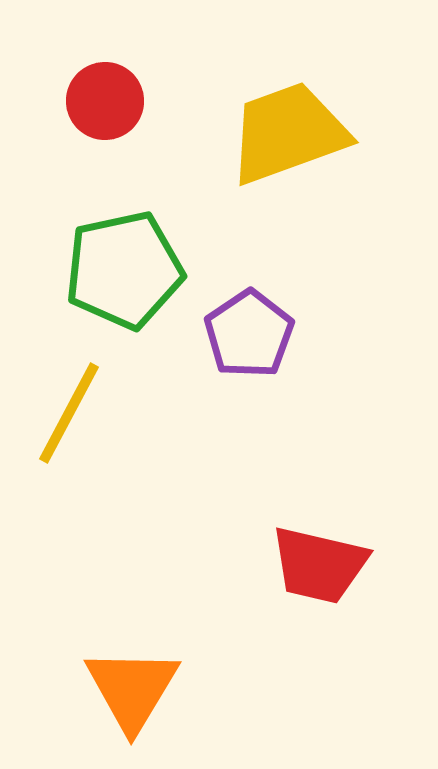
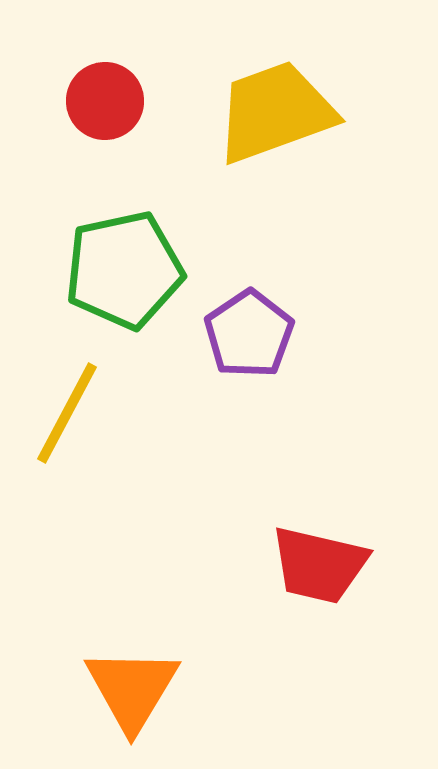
yellow trapezoid: moved 13 px left, 21 px up
yellow line: moved 2 px left
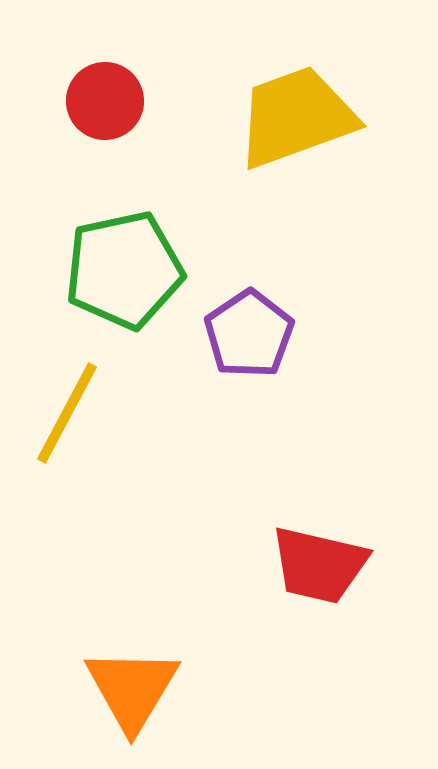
yellow trapezoid: moved 21 px right, 5 px down
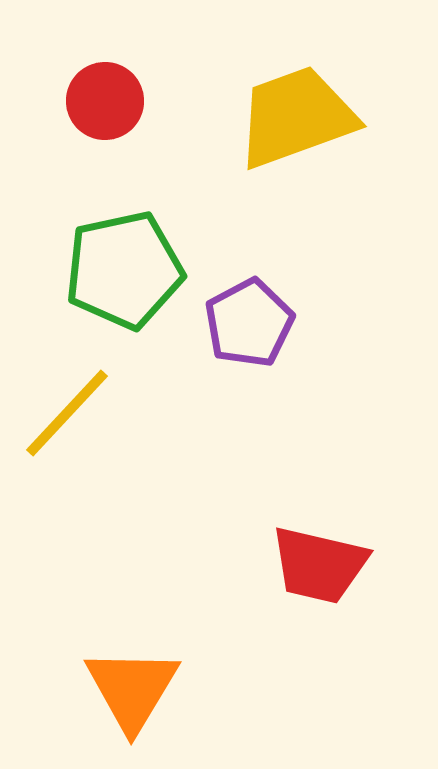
purple pentagon: moved 11 px up; rotated 6 degrees clockwise
yellow line: rotated 15 degrees clockwise
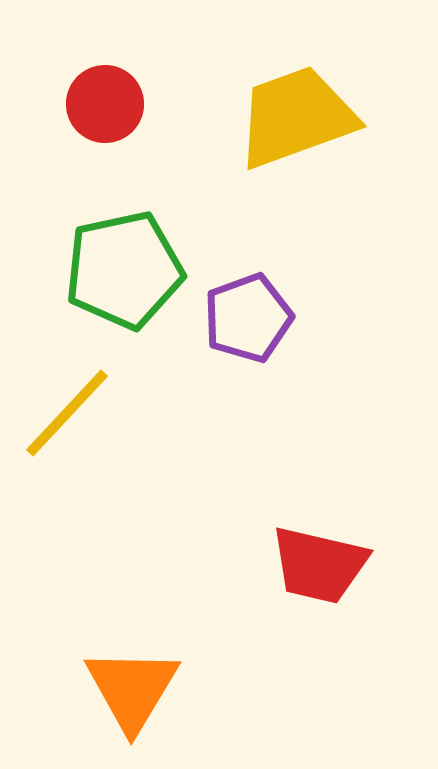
red circle: moved 3 px down
purple pentagon: moved 1 px left, 5 px up; rotated 8 degrees clockwise
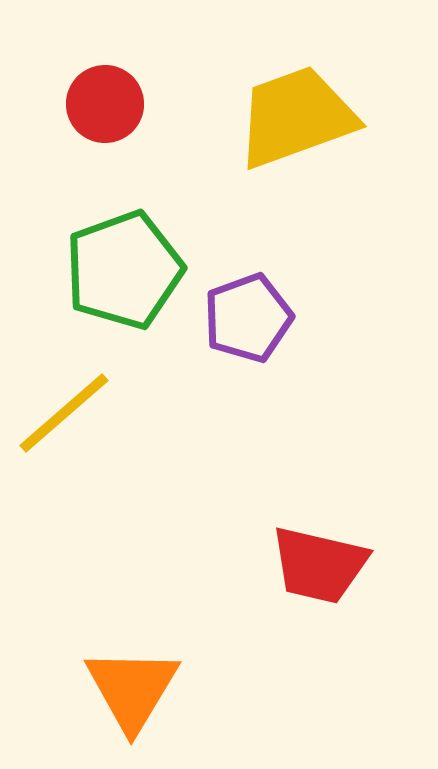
green pentagon: rotated 8 degrees counterclockwise
yellow line: moved 3 px left; rotated 6 degrees clockwise
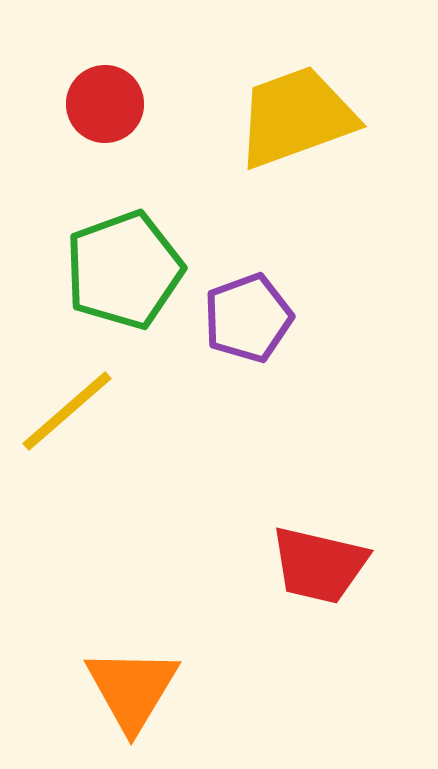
yellow line: moved 3 px right, 2 px up
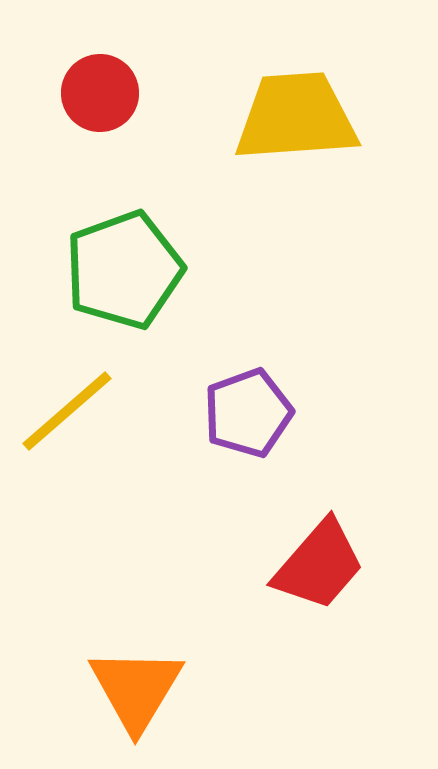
red circle: moved 5 px left, 11 px up
yellow trapezoid: rotated 16 degrees clockwise
purple pentagon: moved 95 px down
red trapezoid: rotated 62 degrees counterclockwise
orange triangle: moved 4 px right
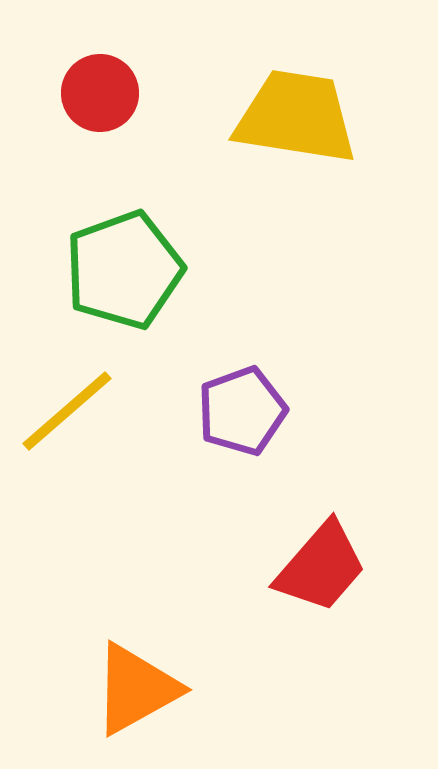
yellow trapezoid: rotated 13 degrees clockwise
purple pentagon: moved 6 px left, 2 px up
red trapezoid: moved 2 px right, 2 px down
orange triangle: rotated 30 degrees clockwise
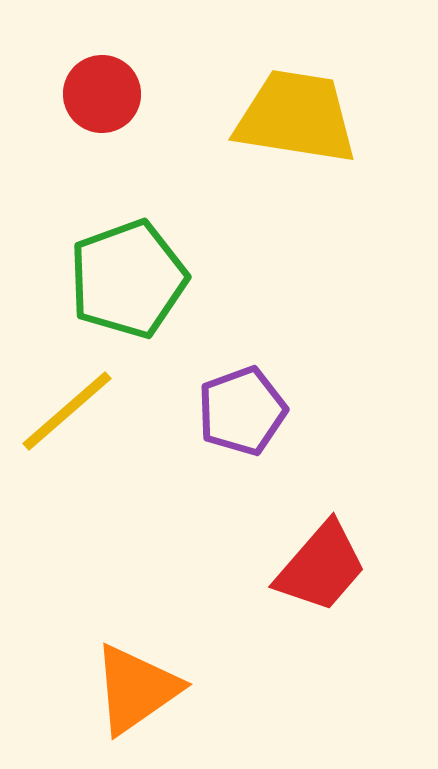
red circle: moved 2 px right, 1 px down
green pentagon: moved 4 px right, 9 px down
orange triangle: rotated 6 degrees counterclockwise
